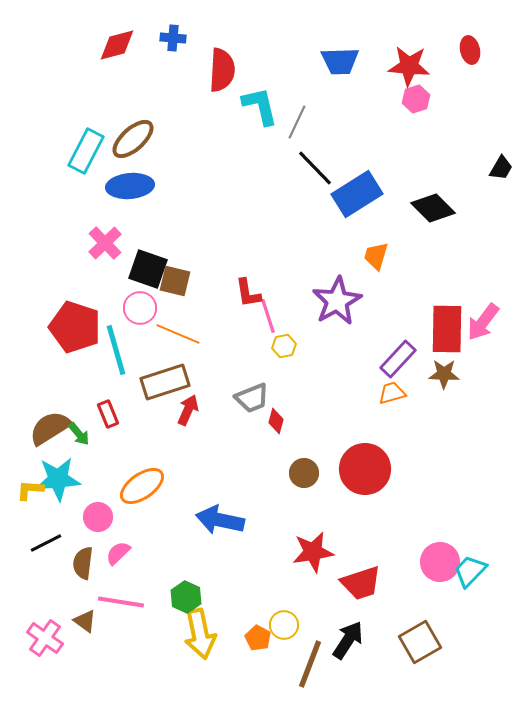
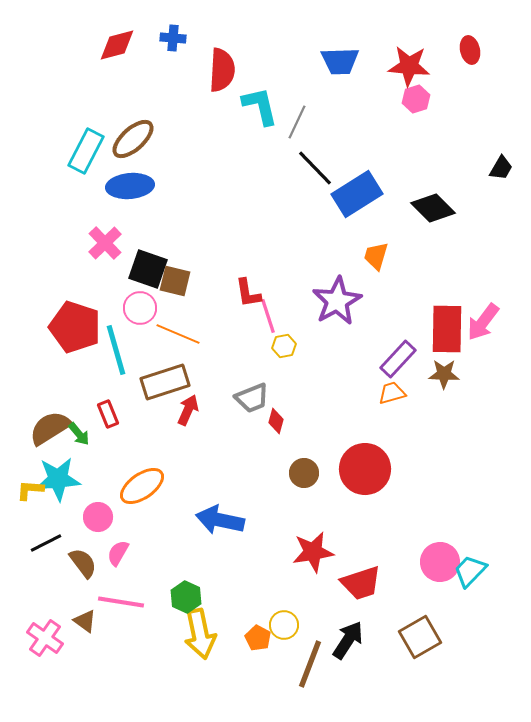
pink semicircle at (118, 553): rotated 16 degrees counterclockwise
brown semicircle at (83, 563): rotated 136 degrees clockwise
brown square at (420, 642): moved 5 px up
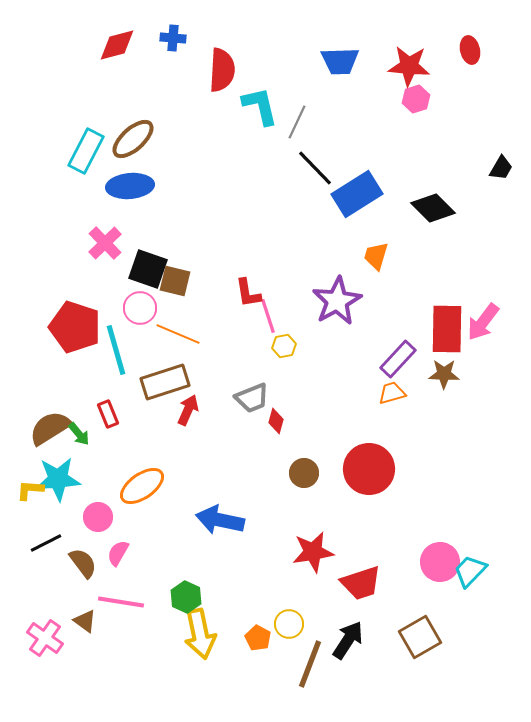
red circle at (365, 469): moved 4 px right
yellow circle at (284, 625): moved 5 px right, 1 px up
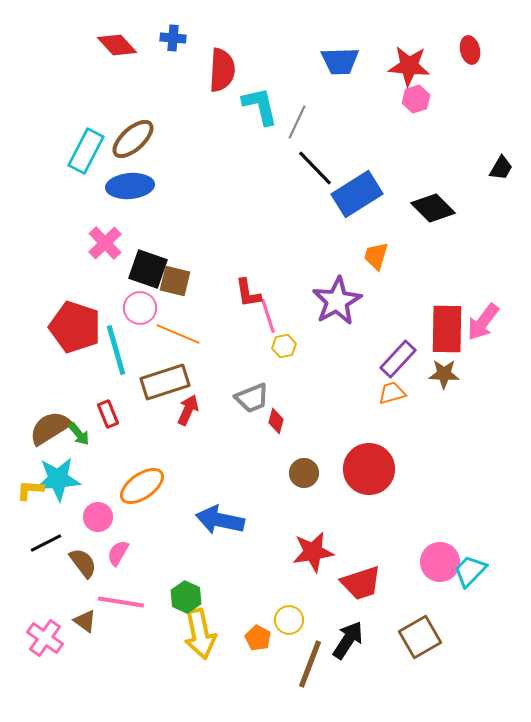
red diamond at (117, 45): rotated 63 degrees clockwise
yellow circle at (289, 624): moved 4 px up
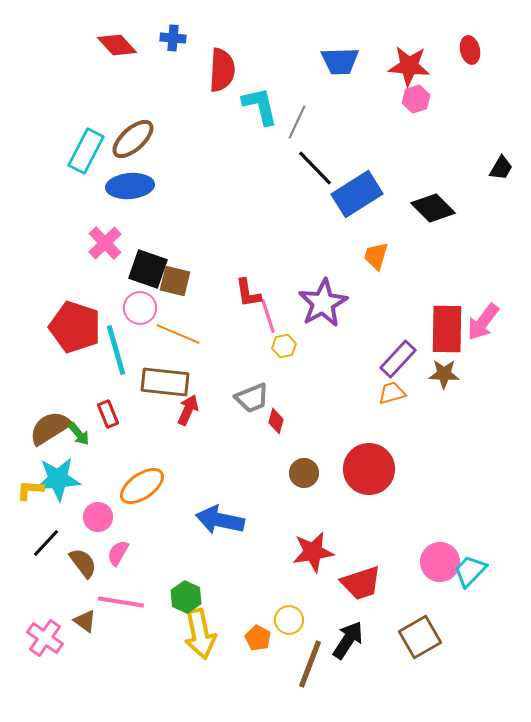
purple star at (337, 301): moved 14 px left, 2 px down
brown rectangle at (165, 382): rotated 24 degrees clockwise
black line at (46, 543): rotated 20 degrees counterclockwise
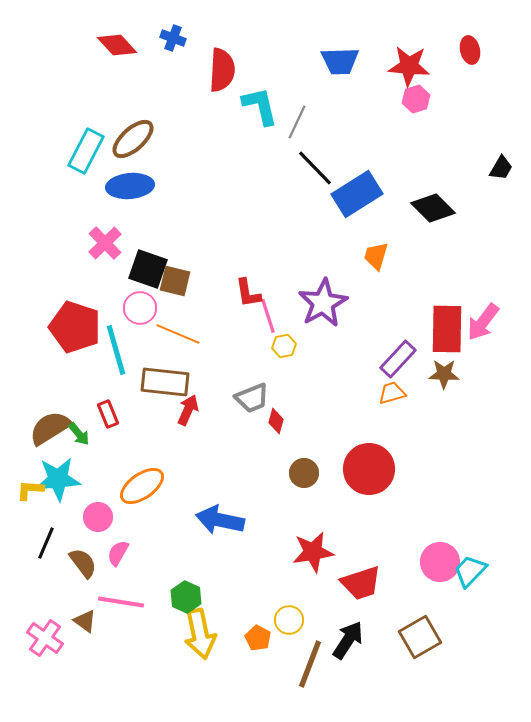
blue cross at (173, 38): rotated 15 degrees clockwise
black line at (46, 543): rotated 20 degrees counterclockwise
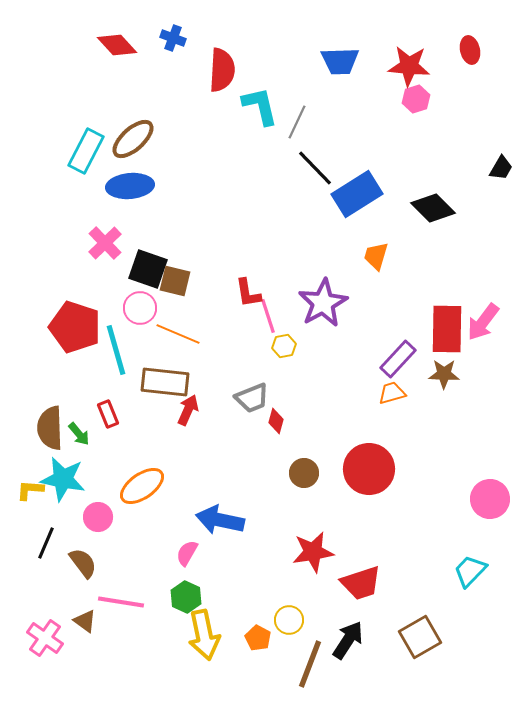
brown semicircle at (50, 428): rotated 60 degrees counterclockwise
cyan star at (58, 479): moved 5 px right; rotated 15 degrees clockwise
pink semicircle at (118, 553): moved 69 px right
pink circle at (440, 562): moved 50 px right, 63 px up
yellow arrow at (200, 634): moved 4 px right, 1 px down
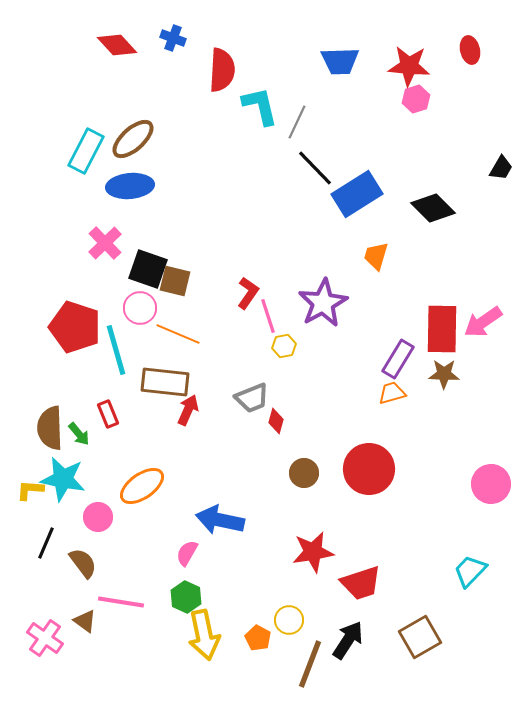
red L-shape at (248, 293): rotated 136 degrees counterclockwise
pink arrow at (483, 322): rotated 18 degrees clockwise
red rectangle at (447, 329): moved 5 px left
purple rectangle at (398, 359): rotated 12 degrees counterclockwise
pink circle at (490, 499): moved 1 px right, 15 px up
